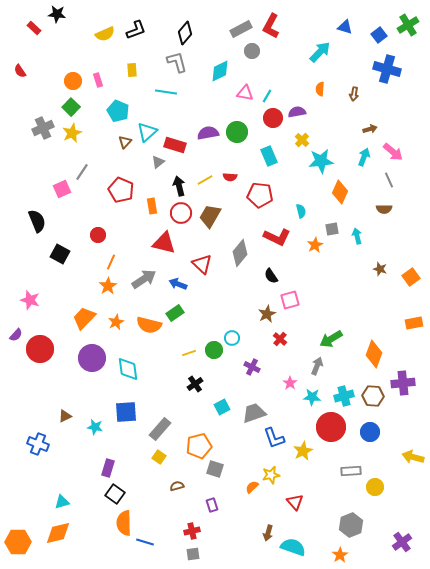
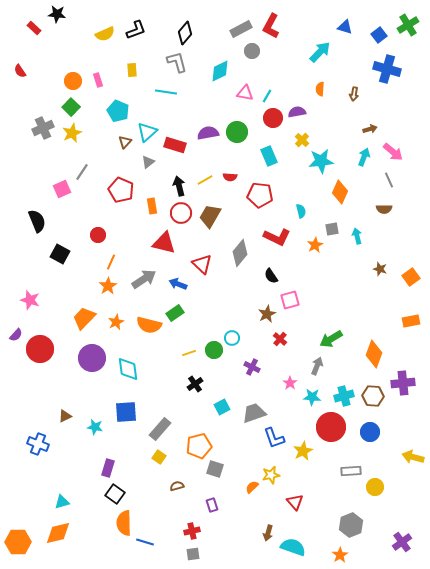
gray triangle at (158, 162): moved 10 px left
orange rectangle at (414, 323): moved 3 px left, 2 px up
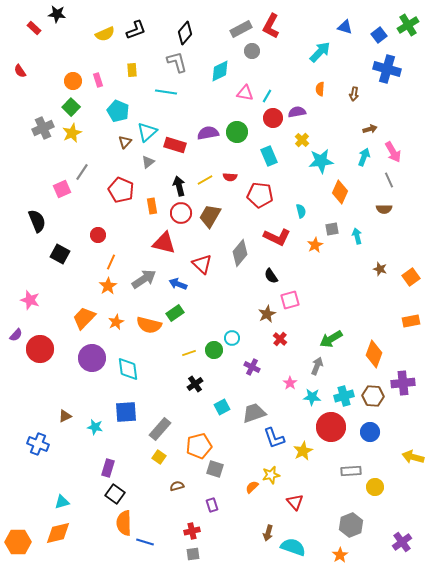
pink arrow at (393, 152): rotated 20 degrees clockwise
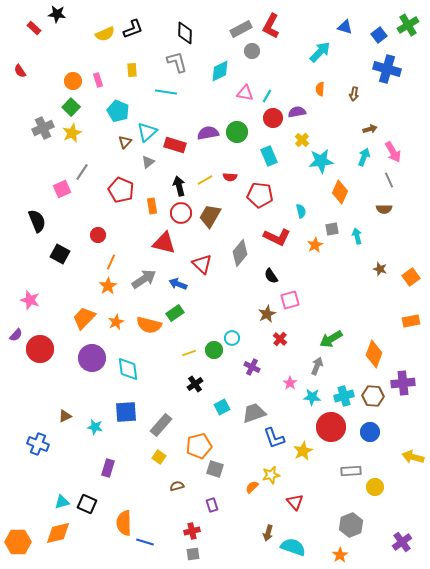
black L-shape at (136, 30): moved 3 px left, 1 px up
black diamond at (185, 33): rotated 40 degrees counterclockwise
gray rectangle at (160, 429): moved 1 px right, 4 px up
black square at (115, 494): moved 28 px left, 10 px down; rotated 12 degrees counterclockwise
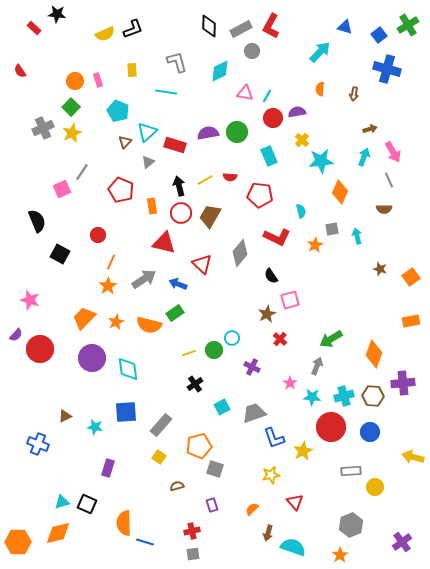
black diamond at (185, 33): moved 24 px right, 7 px up
orange circle at (73, 81): moved 2 px right
orange semicircle at (252, 487): moved 22 px down
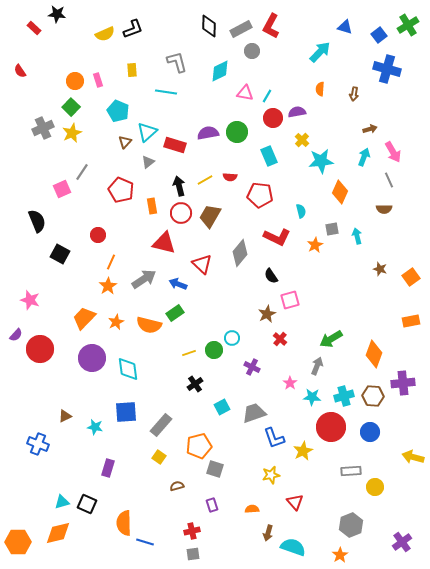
orange semicircle at (252, 509): rotated 40 degrees clockwise
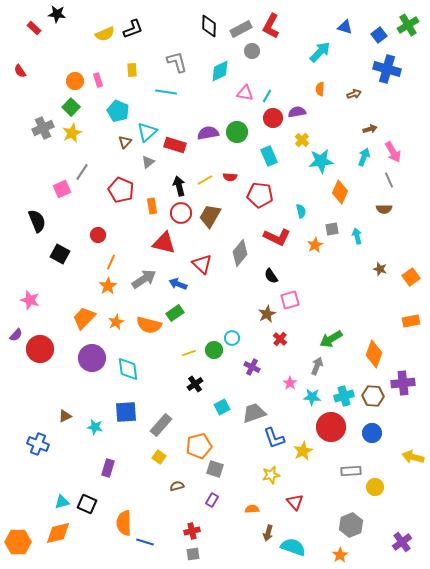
brown arrow at (354, 94): rotated 120 degrees counterclockwise
blue circle at (370, 432): moved 2 px right, 1 px down
purple rectangle at (212, 505): moved 5 px up; rotated 48 degrees clockwise
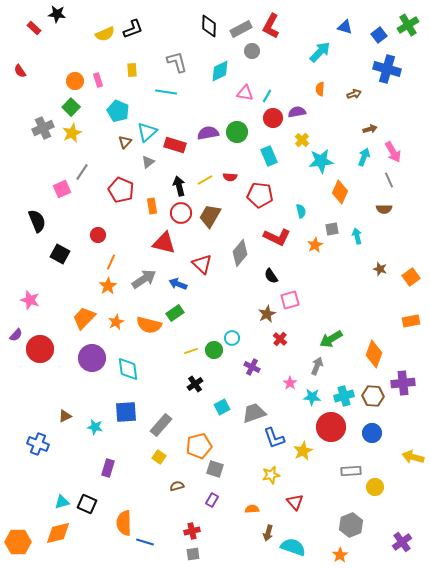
yellow line at (189, 353): moved 2 px right, 2 px up
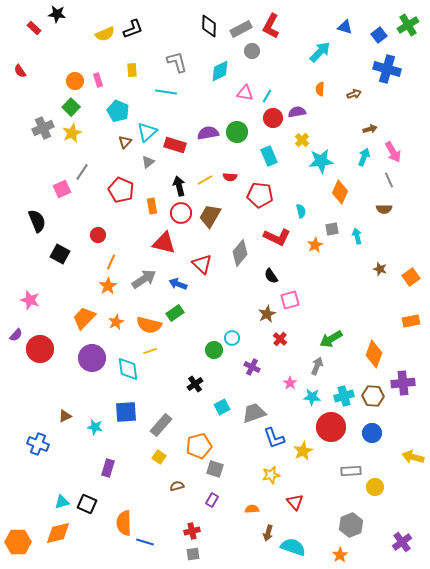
yellow line at (191, 351): moved 41 px left
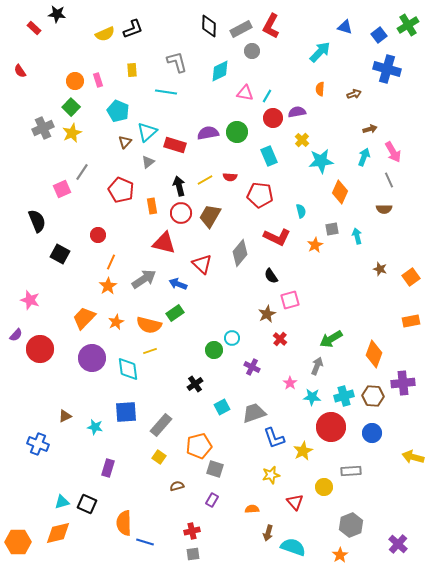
yellow circle at (375, 487): moved 51 px left
purple cross at (402, 542): moved 4 px left, 2 px down; rotated 12 degrees counterclockwise
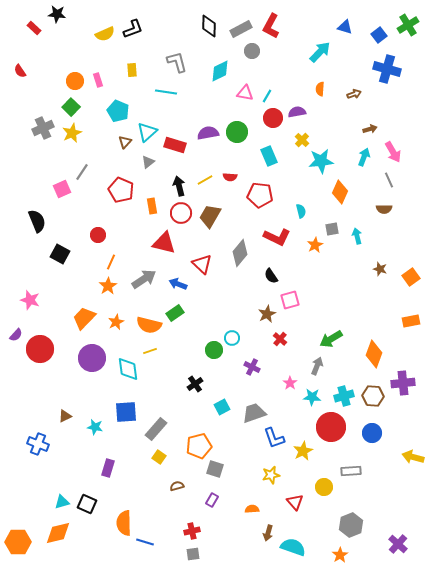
gray rectangle at (161, 425): moved 5 px left, 4 px down
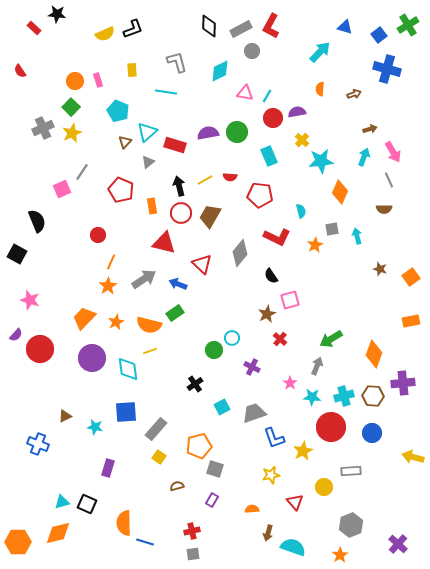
black square at (60, 254): moved 43 px left
